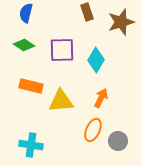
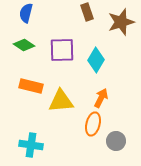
orange ellipse: moved 6 px up; rotated 10 degrees counterclockwise
gray circle: moved 2 px left
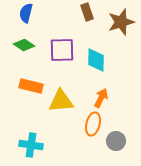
cyan diamond: rotated 30 degrees counterclockwise
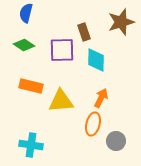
brown rectangle: moved 3 px left, 20 px down
